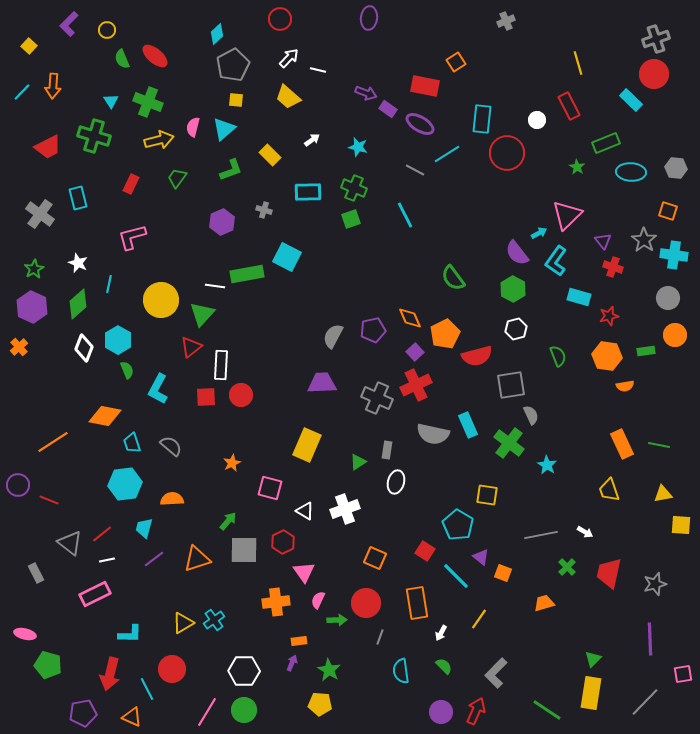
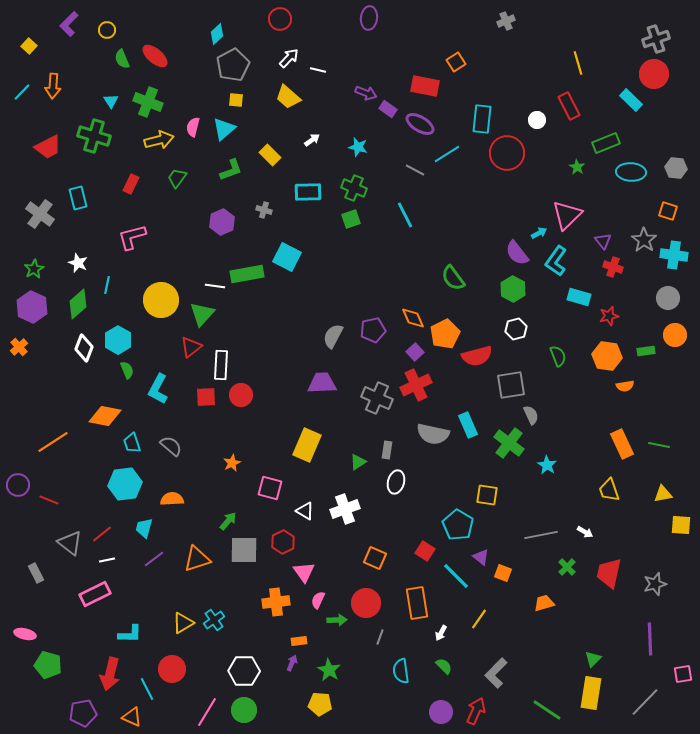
cyan line at (109, 284): moved 2 px left, 1 px down
orange diamond at (410, 318): moved 3 px right
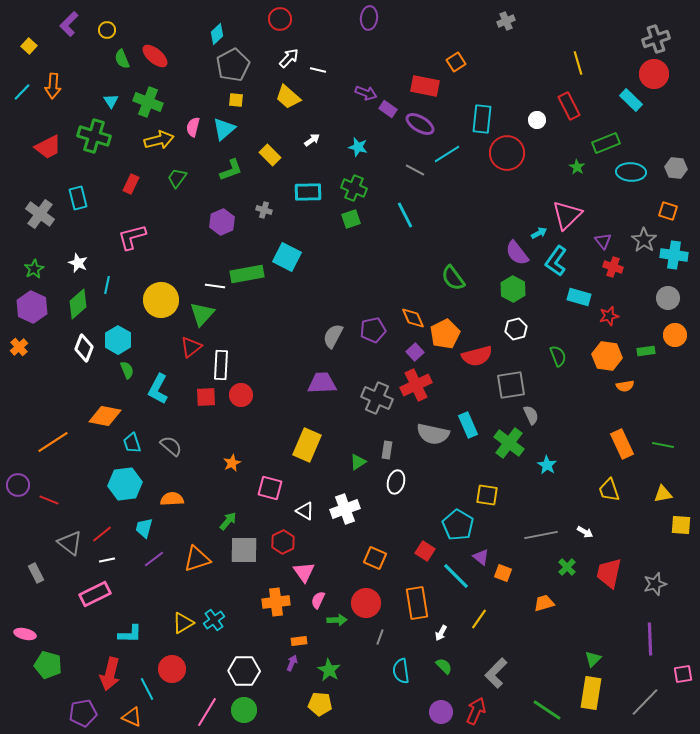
green line at (659, 445): moved 4 px right
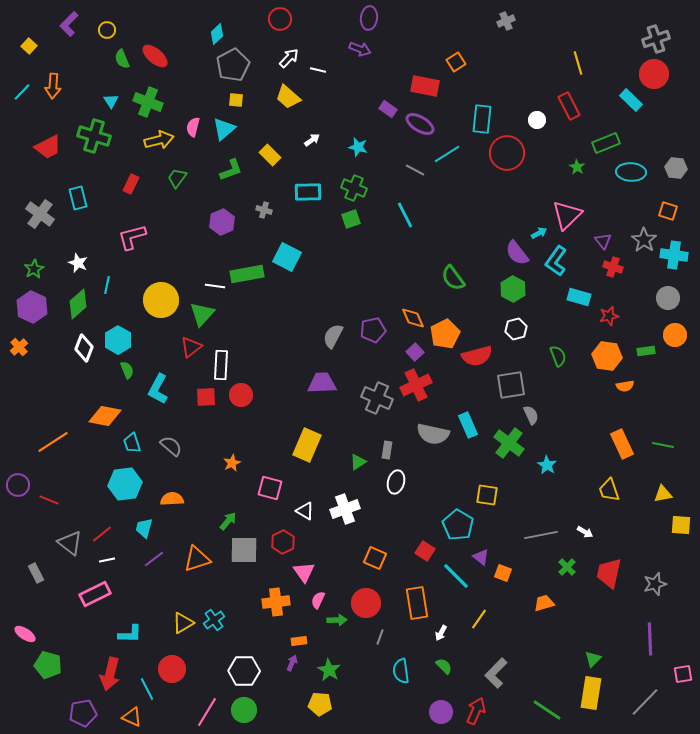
purple arrow at (366, 93): moved 6 px left, 44 px up
pink ellipse at (25, 634): rotated 20 degrees clockwise
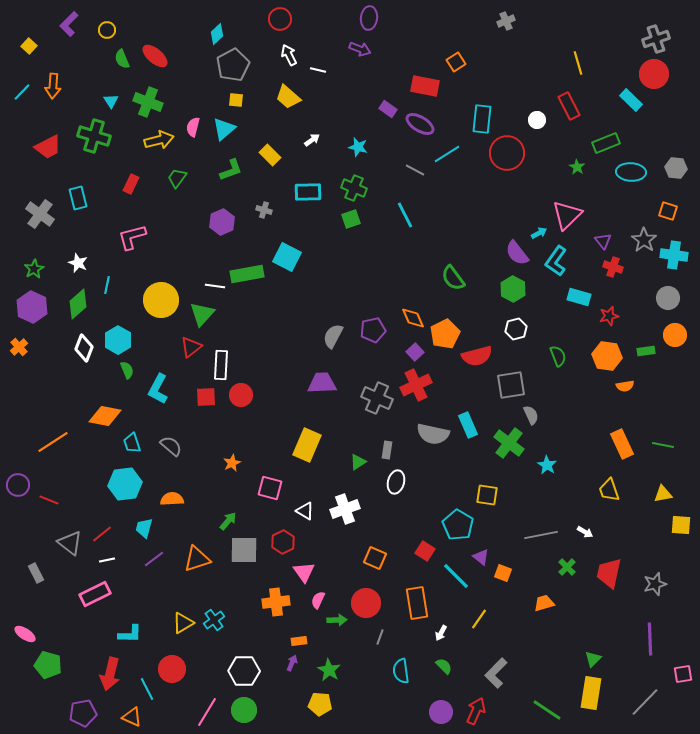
white arrow at (289, 58): moved 3 px up; rotated 70 degrees counterclockwise
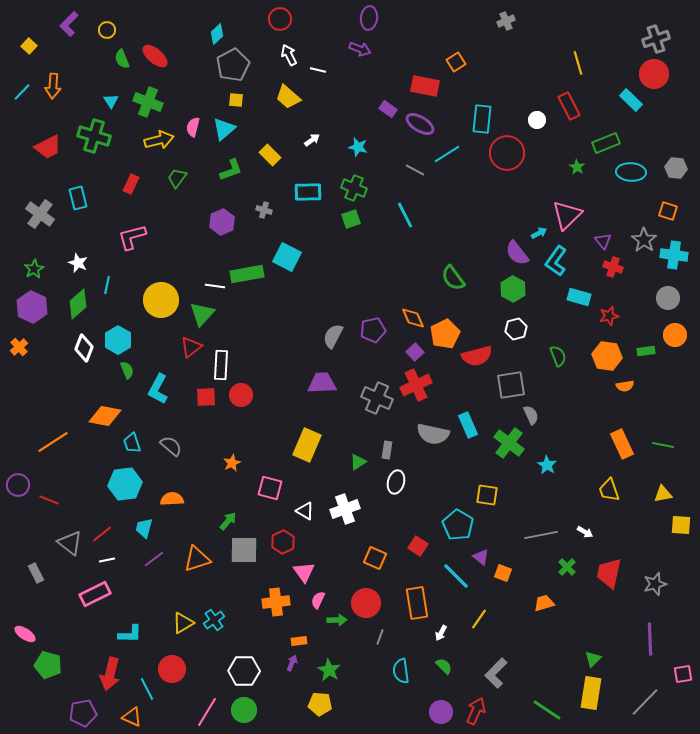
red square at (425, 551): moved 7 px left, 5 px up
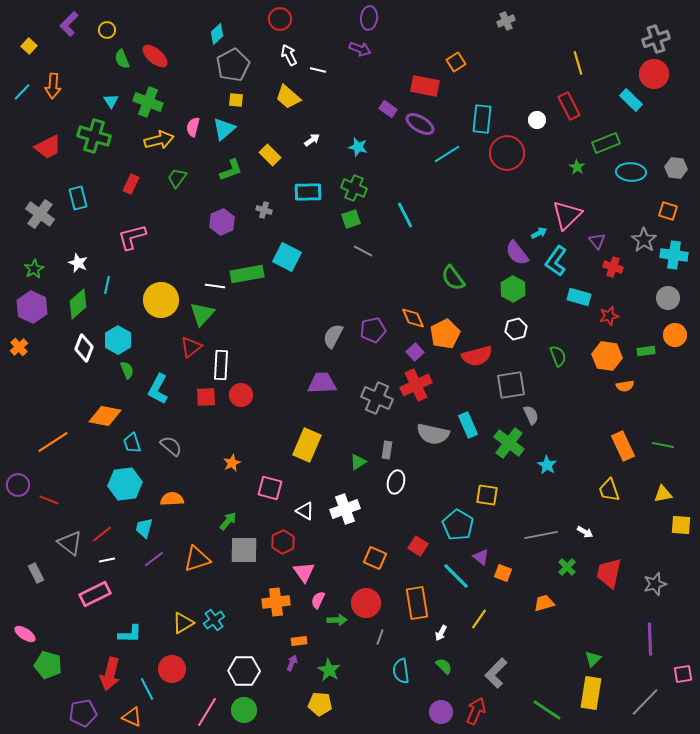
gray line at (415, 170): moved 52 px left, 81 px down
purple triangle at (603, 241): moved 6 px left
orange rectangle at (622, 444): moved 1 px right, 2 px down
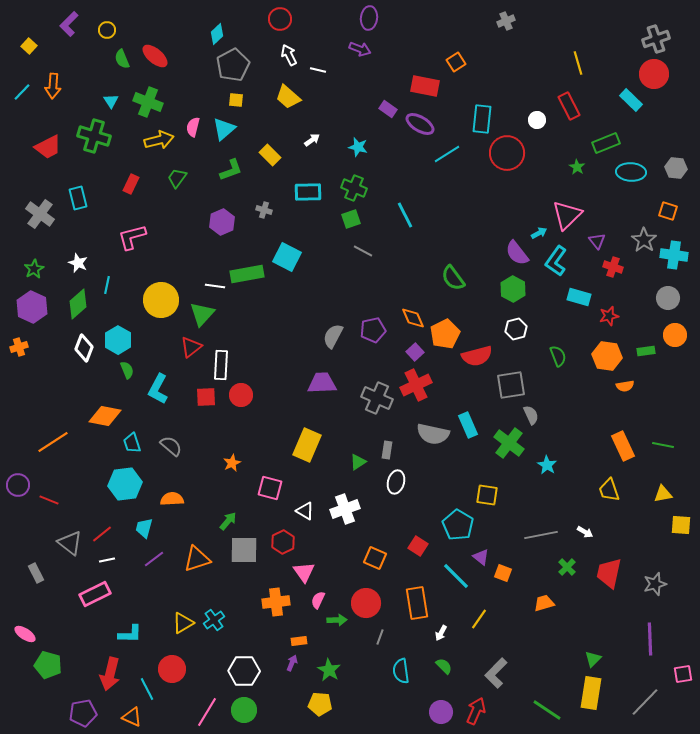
orange cross at (19, 347): rotated 24 degrees clockwise
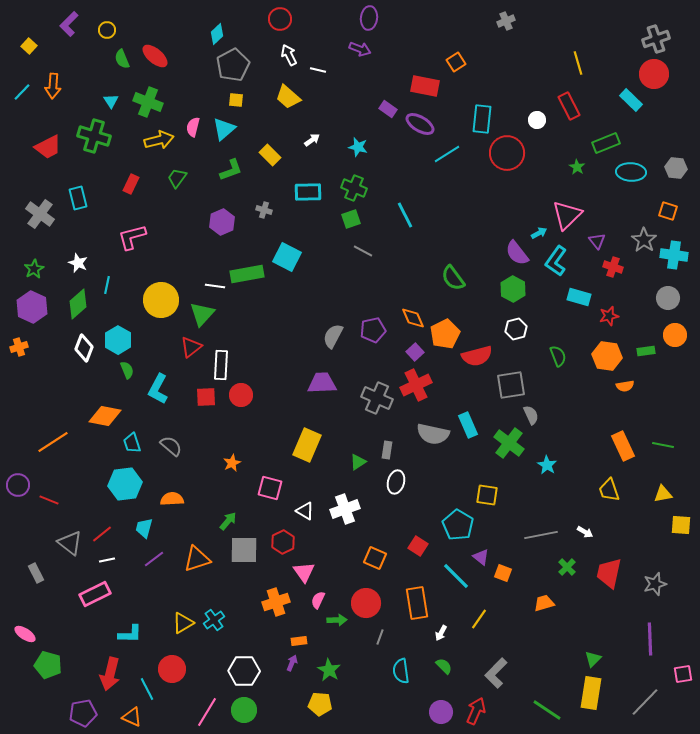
orange cross at (276, 602): rotated 12 degrees counterclockwise
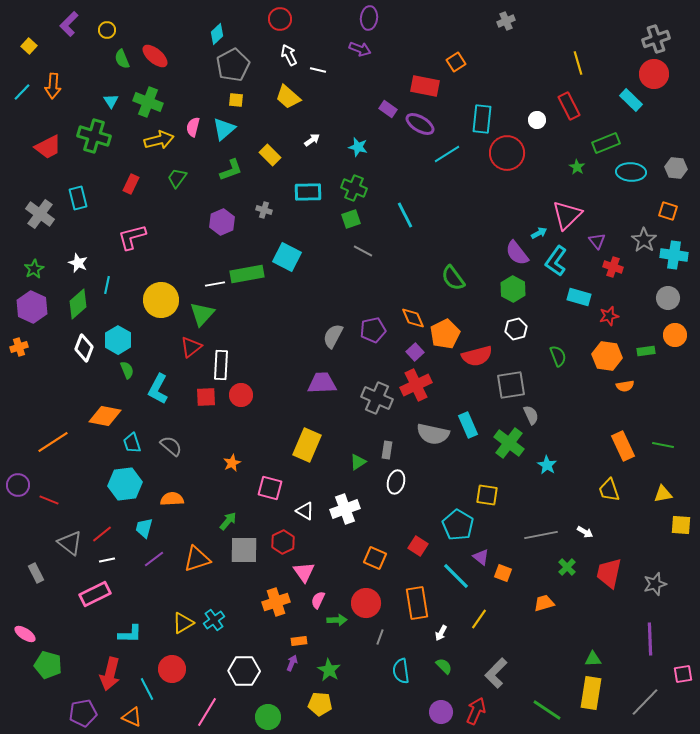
white line at (215, 286): moved 2 px up; rotated 18 degrees counterclockwise
green triangle at (593, 659): rotated 42 degrees clockwise
green circle at (244, 710): moved 24 px right, 7 px down
